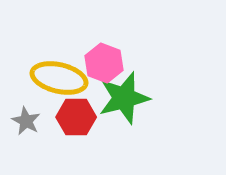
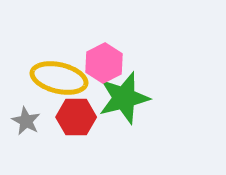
pink hexagon: rotated 12 degrees clockwise
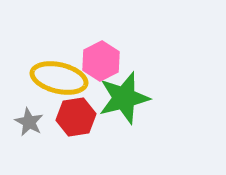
pink hexagon: moved 3 px left, 2 px up
red hexagon: rotated 9 degrees counterclockwise
gray star: moved 3 px right, 1 px down
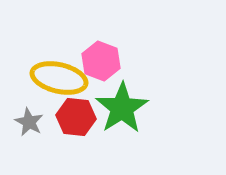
pink hexagon: rotated 12 degrees counterclockwise
green star: moved 2 px left, 10 px down; rotated 18 degrees counterclockwise
red hexagon: rotated 15 degrees clockwise
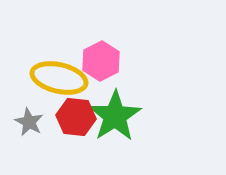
pink hexagon: rotated 12 degrees clockwise
green star: moved 7 px left, 8 px down
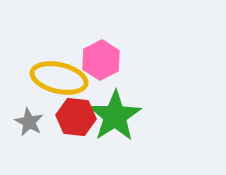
pink hexagon: moved 1 px up
